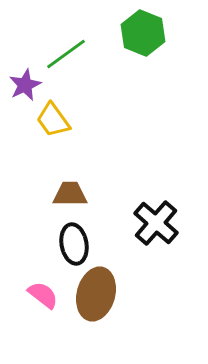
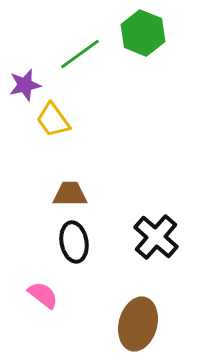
green line: moved 14 px right
purple star: rotated 12 degrees clockwise
black cross: moved 14 px down
black ellipse: moved 2 px up
brown ellipse: moved 42 px right, 30 px down
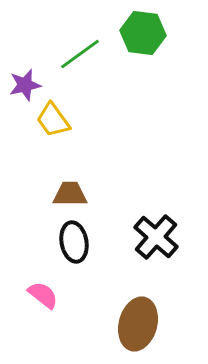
green hexagon: rotated 15 degrees counterclockwise
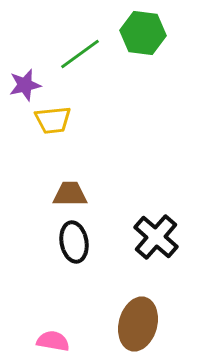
yellow trapezoid: rotated 60 degrees counterclockwise
pink semicircle: moved 10 px right, 46 px down; rotated 28 degrees counterclockwise
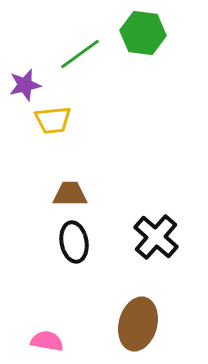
pink semicircle: moved 6 px left
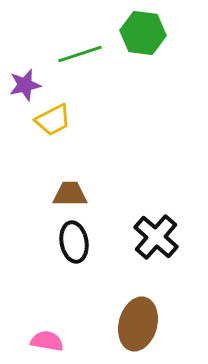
green line: rotated 18 degrees clockwise
yellow trapezoid: rotated 21 degrees counterclockwise
